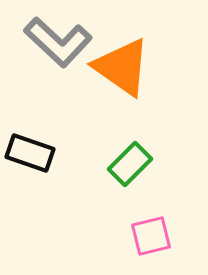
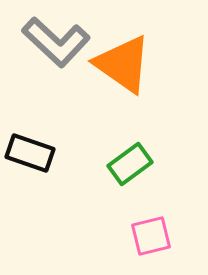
gray L-shape: moved 2 px left
orange triangle: moved 1 px right, 3 px up
green rectangle: rotated 9 degrees clockwise
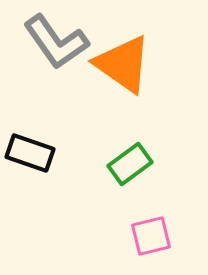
gray L-shape: rotated 12 degrees clockwise
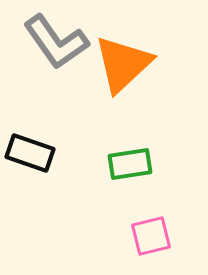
orange triangle: rotated 42 degrees clockwise
green rectangle: rotated 27 degrees clockwise
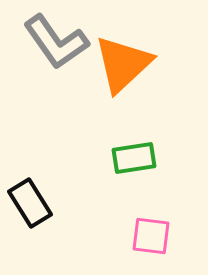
black rectangle: moved 50 px down; rotated 39 degrees clockwise
green rectangle: moved 4 px right, 6 px up
pink square: rotated 21 degrees clockwise
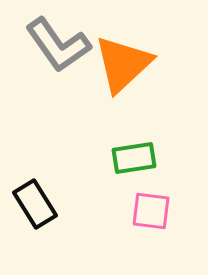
gray L-shape: moved 2 px right, 3 px down
black rectangle: moved 5 px right, 1 px down
pink square: moved 25 px up
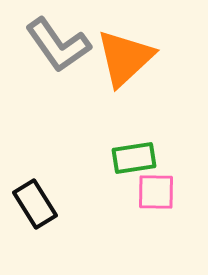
orange triangle: moved 2 px right, 6 px up
pink square: moved 5 px right, 19 px up; rotated 6 degrees counterclockwise
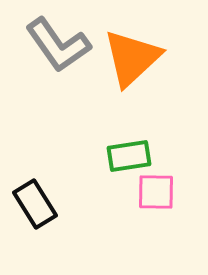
orange triangle: moved 7 px right
green rectangle: moved 5 px left, 2 px up
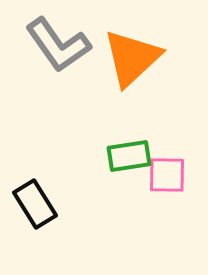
pink square: moved 11 px right, 17 px up
